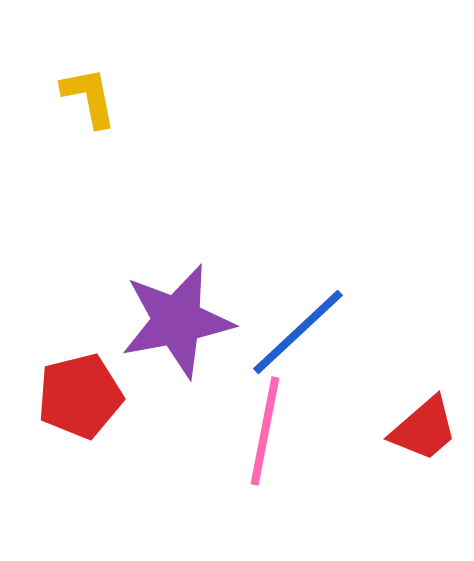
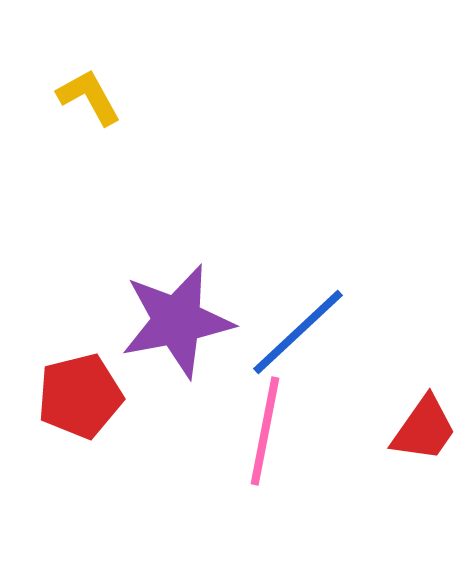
yellow L-shape: rotated 18 degrees counterclockwise
red trapezoid: rotated 14 degrees counterclockwise
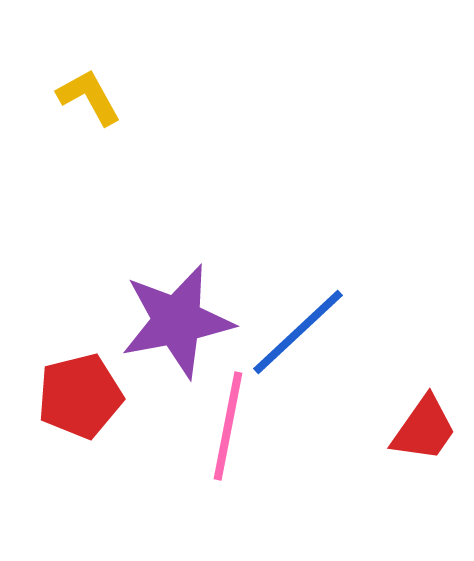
pink line: moved 37 px left, 5 px up
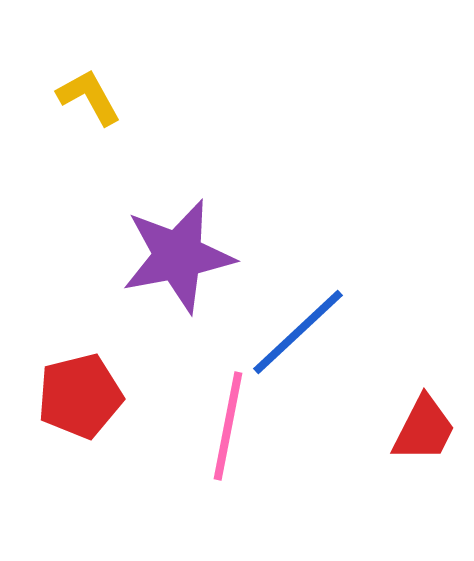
purple star: moved 1 px right, 65 px up
red trapezoid: rotated 8 degrees counterclockwise
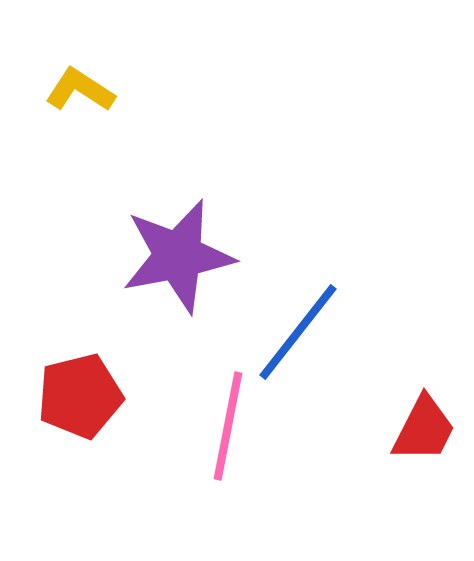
yellow L-shape: moved 9 px left, 7 px up; rotated 28 degrees counterclockwise
blue line: rotated 9 degrees counterclockwise
